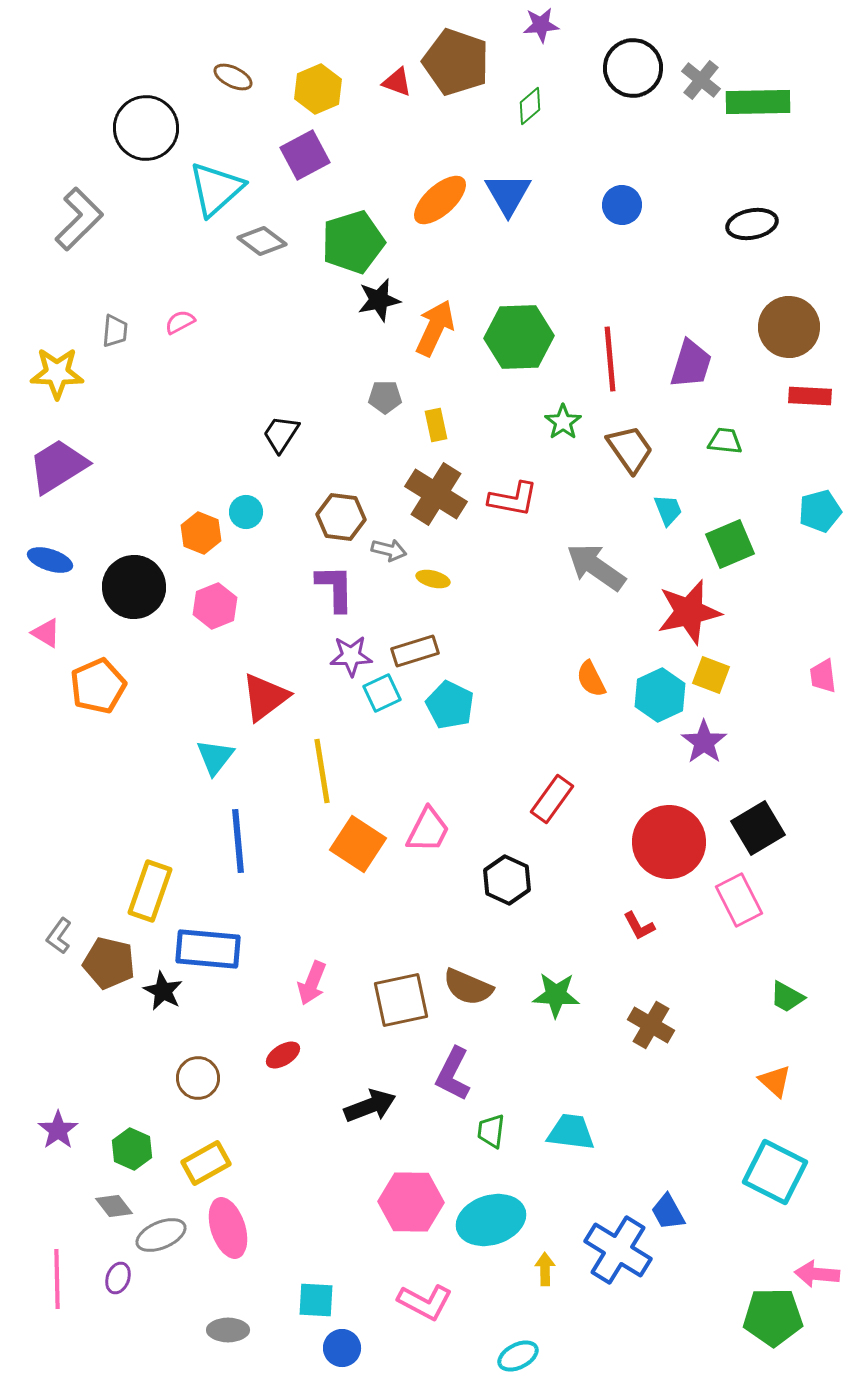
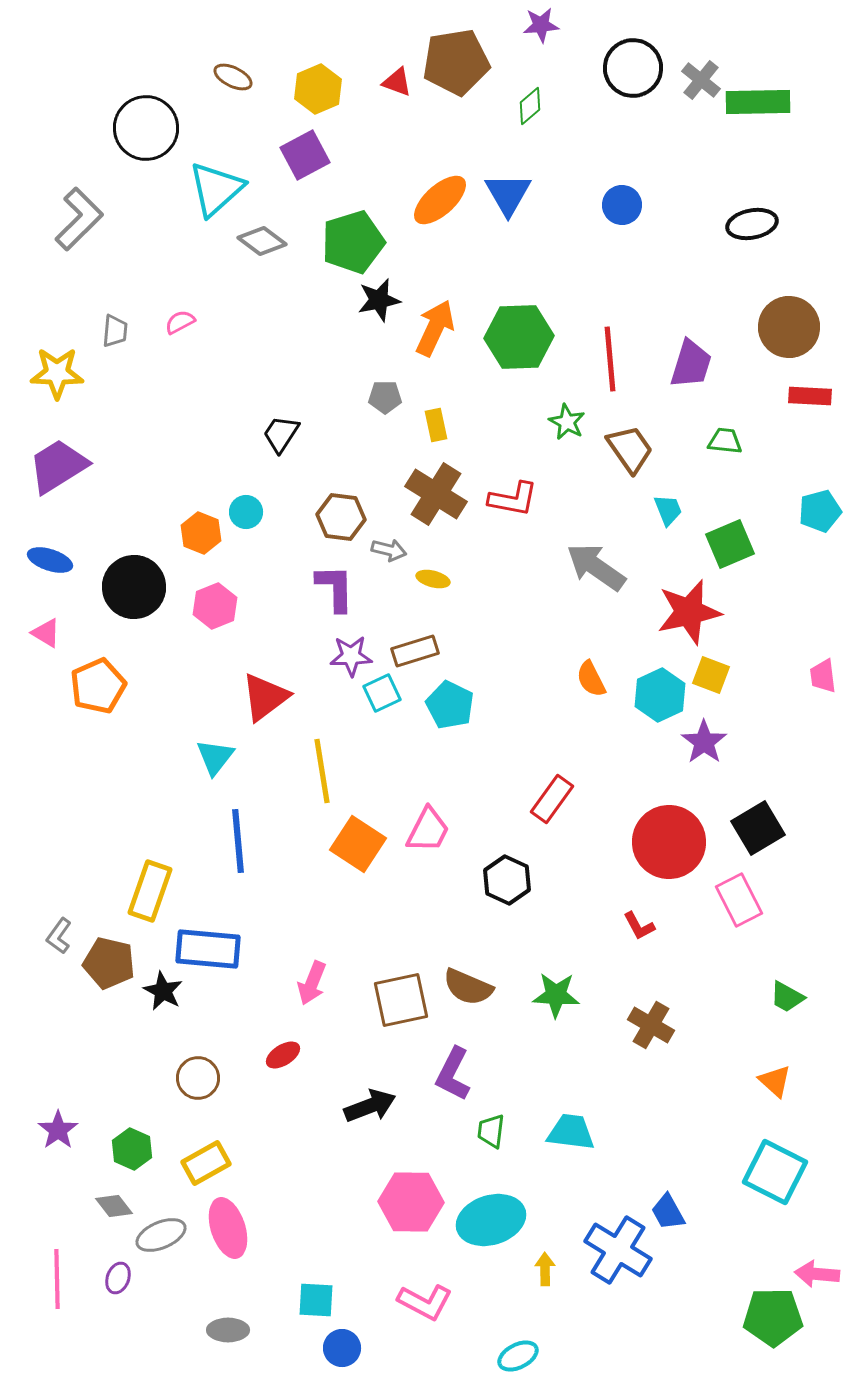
brown pentagon at (456, 62): rotated 28 degrees counterclockwise
green star at (563, 422): moved 4 px right; rotated 9 degrees counterclockwise
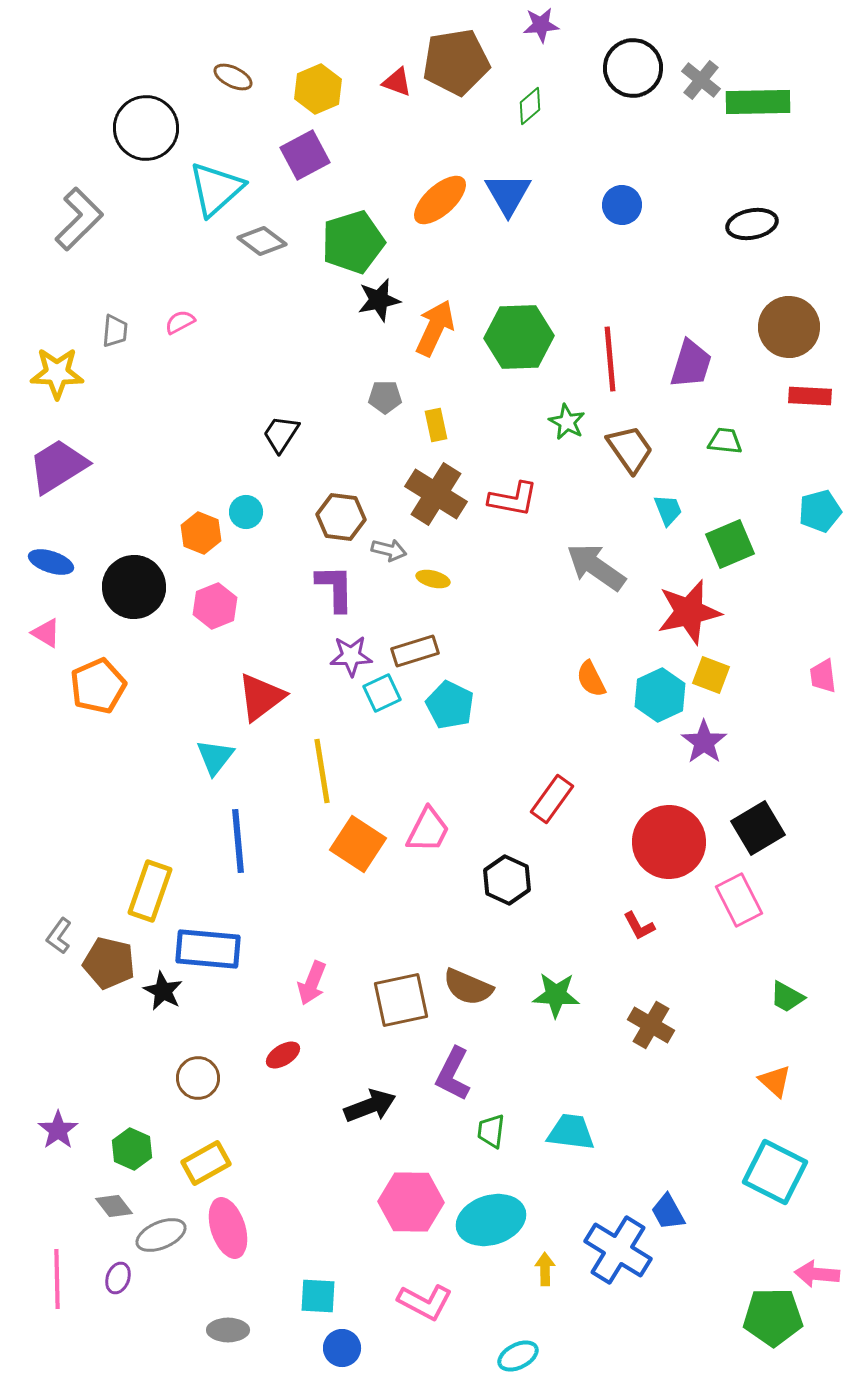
blue ellipse at (50, 560): moved 1 px right, 2 px down
red triangle at (265, 697): moved 4 px left
cyan square at (316, 1300): moved 2 px right, 4 px up
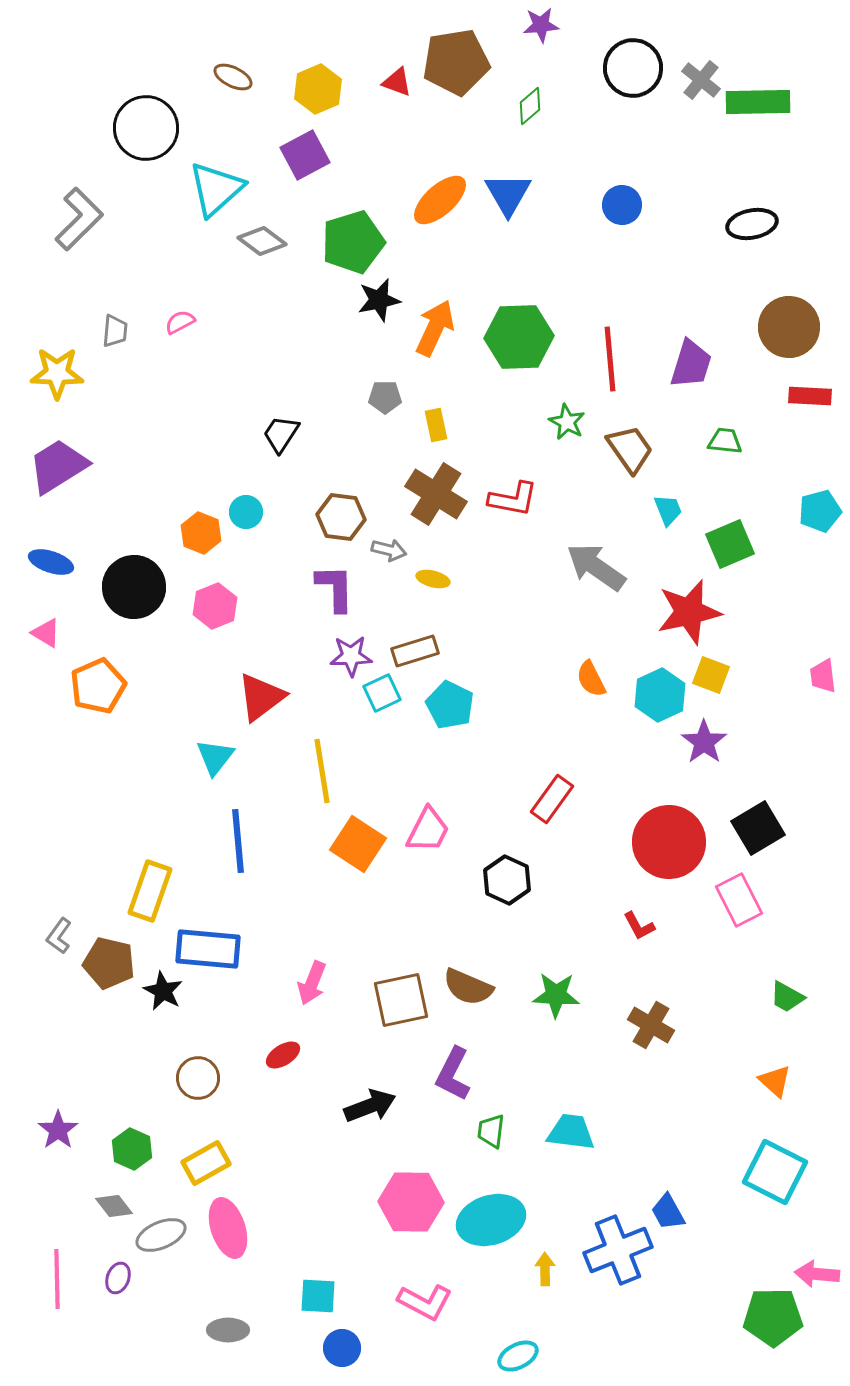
blue cross at (618, 1250): rotated 36 degrees clockwise
